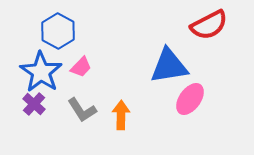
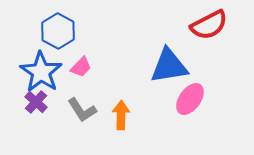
purple cross: moved 2 px right, 2 px up
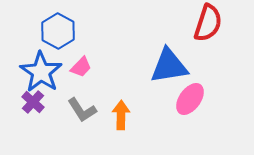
red semicircle: moved 1 px left, 2 px up; rotated 45 degrees counterclockwise
purple cross: moved 3 px left
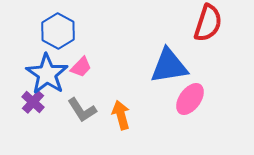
blue star: moved 6 px right, 2 px down
orange arrow: rotated 16 degrees counterclockwise
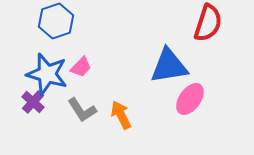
blue hexagon: moved 2 px left, 10 px up; rotated 12 degrees clockwise
blue star: rotated 18 degrees counterclockwise
orange arrow: rotated 12 degrees counterclockwise
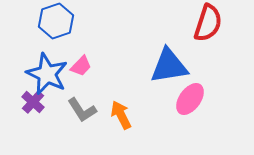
pink trapezoid: moved 1 px up
blue star: rotated 9 degrees clockwise
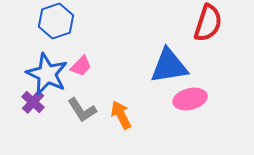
pink ellipse: rotated 40 degrees clockwise
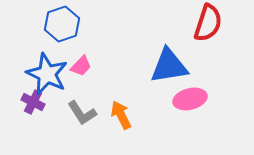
blue hexagon: moved 6 px right, 3 px down
purple cross: rotated 15 degrees counterclockwise
gray L-shape: moved 3 px down
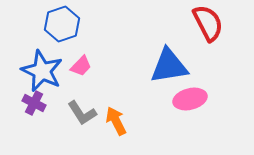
red semicircle: rotated 45 degrees counterclockwise
blue star: moved 5 px left, 3 px up
purple cross: moved 1 px right, 1 px down
orange arrow: moved 5 px left, 6 px down
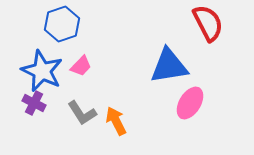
pink ellipse: moved 4 px down; rotated 44 degrees counterclockwise
